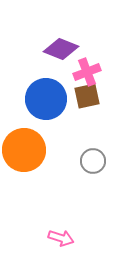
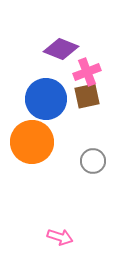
orange circle: moved 8 px right, 8 px up
pink arrow: moved 1 px left, 1 px up
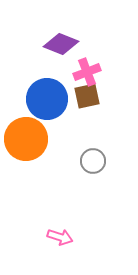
purple diamond: moved 5 px up
blue circle: moved 1 px right
orange circle: moved 6 px left, 3 px up
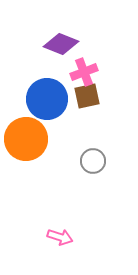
pink cross: moved 3 px left
